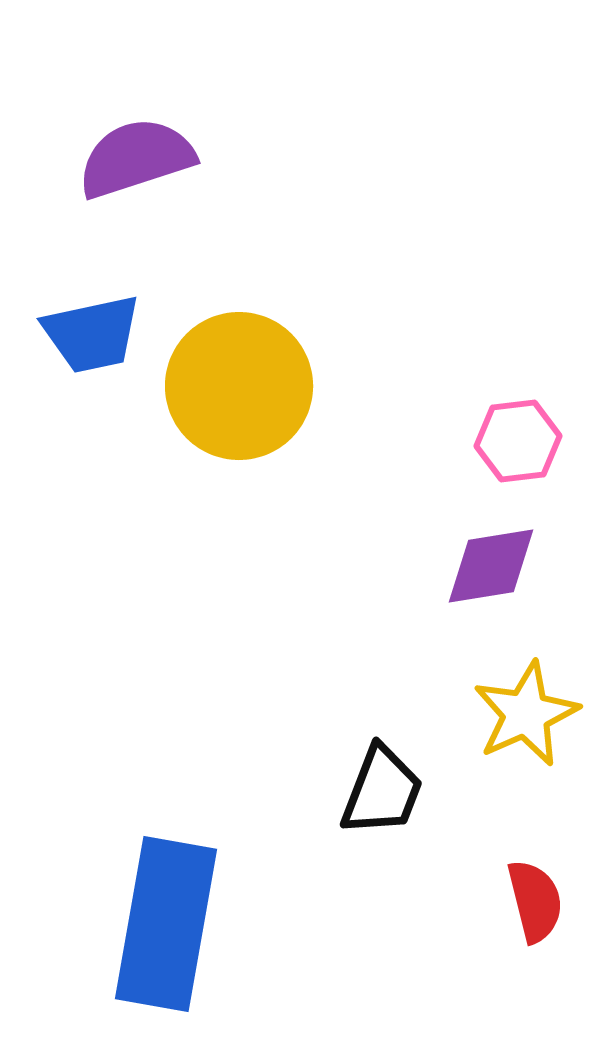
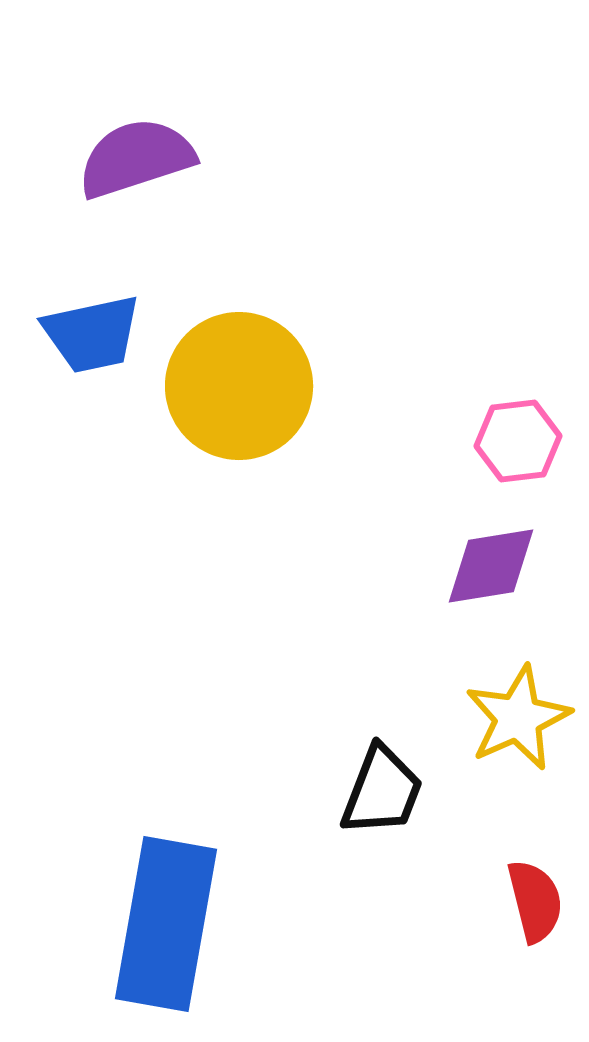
yellow star: moved 8 px left, 4 px down
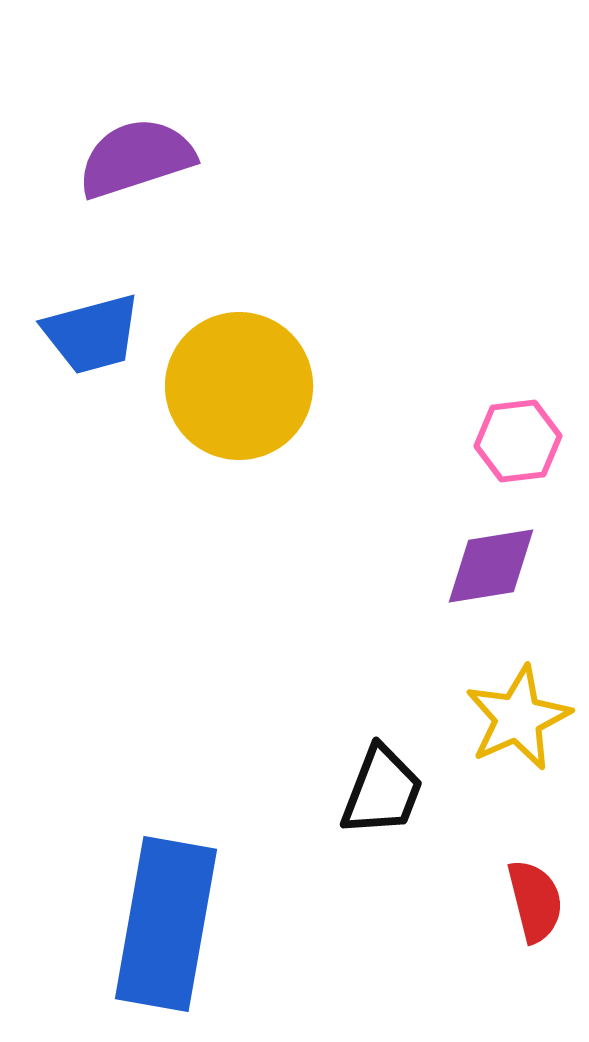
blue trapezoid: rotated 3 degrees counterclockwise
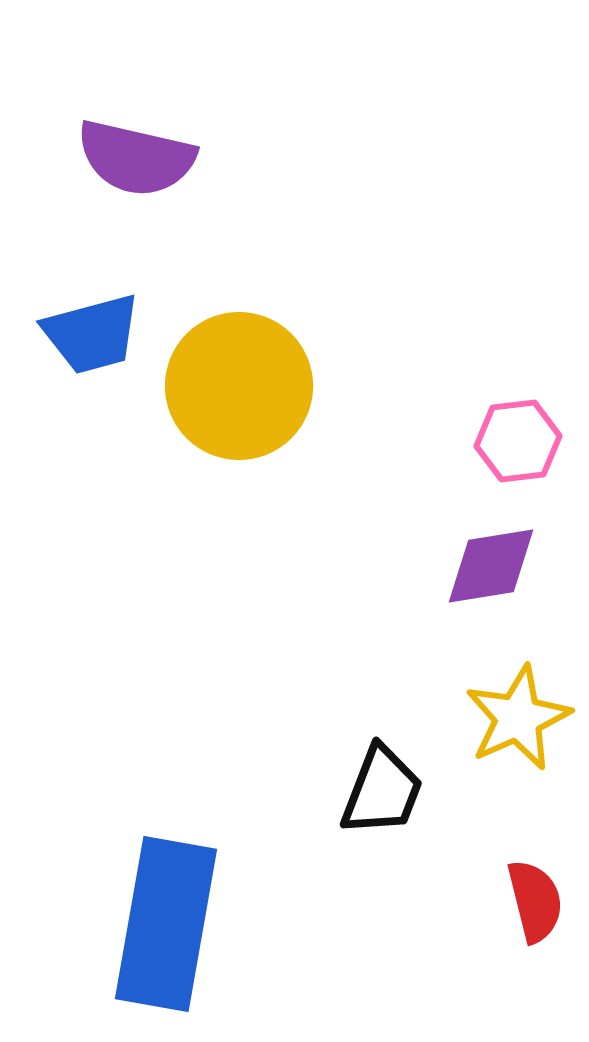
purple semicircle: rotated 149 degrees counterclockwise
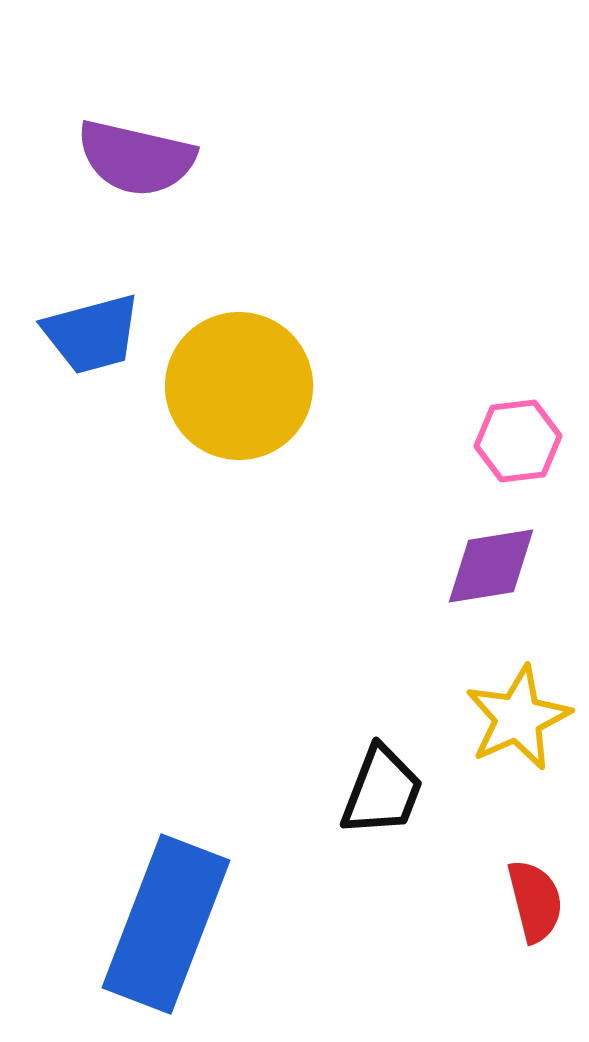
blue rectangle: rotated 11 degrees clockwise
